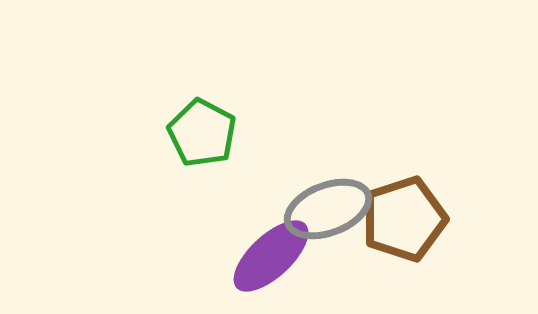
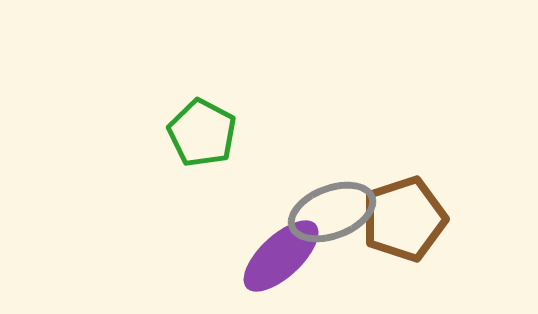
gray ellipse: moved 4 px right, 3 px down
purple ellipse: moved 10 px right
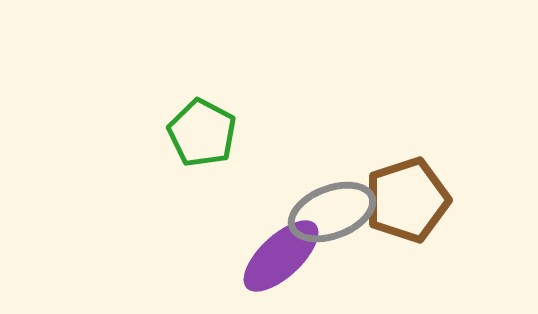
brown pentagon: moved 3 px right, 19 px up
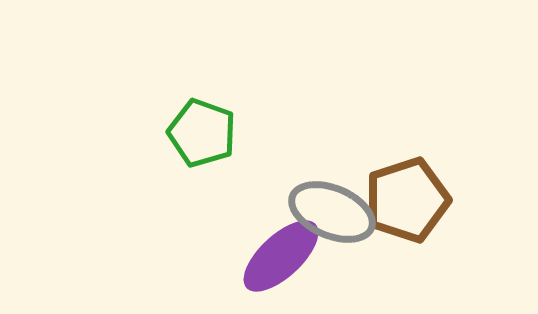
green pentagon: rotated 8 degrees counterclockwise
gray ellipse: rotated 44 degrees clockwise
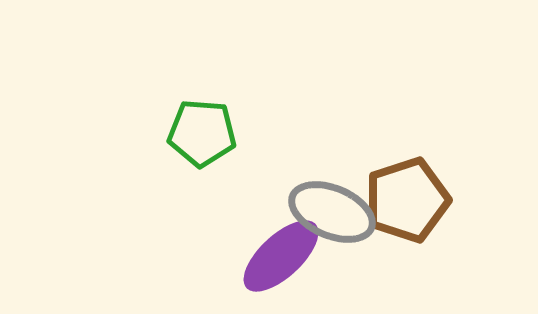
green pentagon: rotated 16 degrees counterclockwise
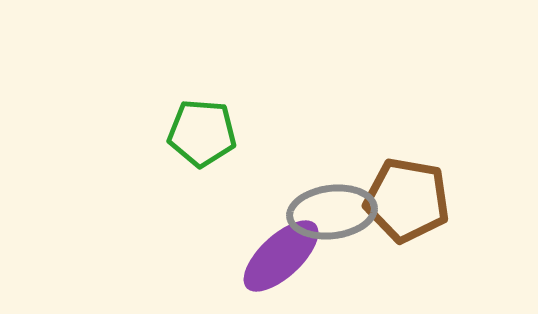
brown pentagon: rotated 28 degrees clockwise
gray ellipse: rotated 30 degrees counterclockwise
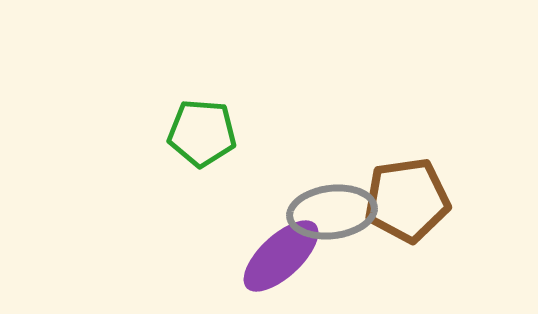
brown pentagon: rotated 18 degrees counterclockwise
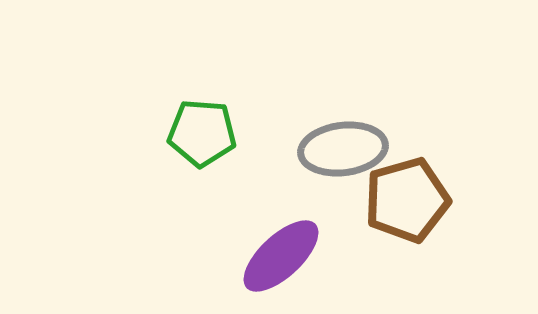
brown pentagon: rotated 8 degrees counterclockwise
gray ellipse: moved 11 px right, 63 px up
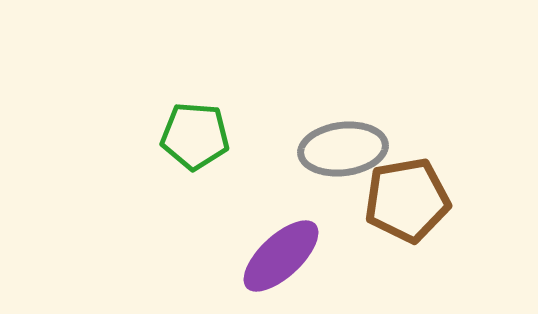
green pentagon: moved 7 px left, 3 px down
brown pentagon: rotated 6 degrees clockwise
